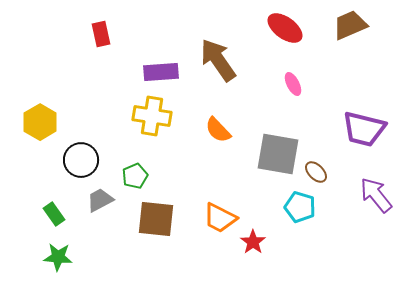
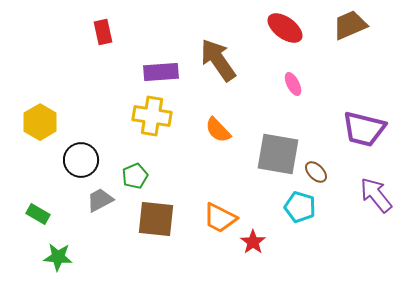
red rectangle: moved 2 px right, 2 px up
green rectangle: moved 16 px left; rotated 25 degrees counterclockwise
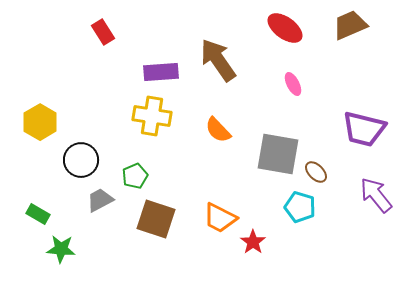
red rectangle: rotated 20 degrees counterclockwise
brown square: rotated 12 degrees clockwise
green star: moved 3 px right, 8 px up
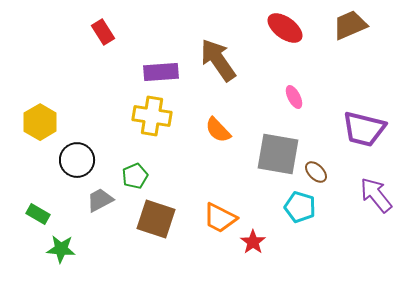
pink ellipse: moved 1 px right, 13 px down
black circle: moved 4 px left
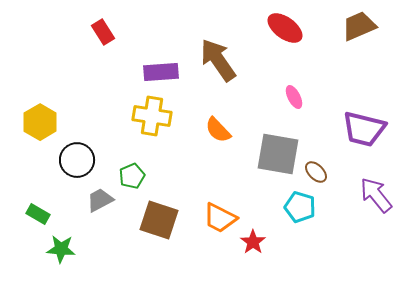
brown trapezoid: moved 9 px right, 1 px down
green pentagon: moved 3 px left
brown square: moved 3 px right, 1 px down
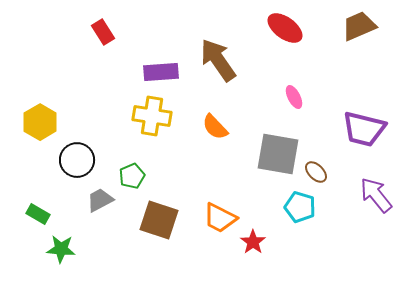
orange semicircle: moved 3 px left, 3 px up
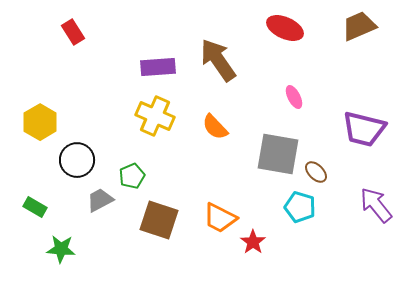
red ellipse: rotated 12 degrees counterclockwise
red rectangle: moved 30 px left
purple rectangle: moved 3 px left, 5 px up
yellow cross: moved 3 px right; rotated 15 degrees clockwise
purple arrow: moved 10 px down
green rectangle: moved 3 px left, 7 px up
